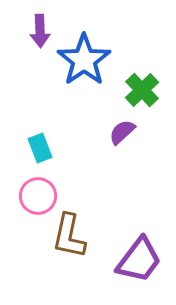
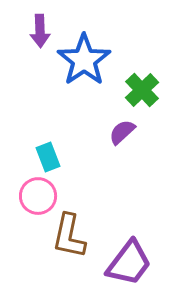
cyan rectangle: moved 8 px right, 9 px down
purple trapezoid: moved 10 px left, 3 px down
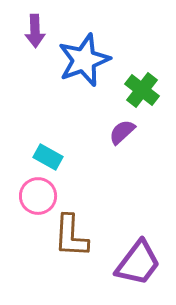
purple arrow: moved 5 px left
blue star: rotated 14 degrees clockwise
green cross: rotated 8 degrees counterclockwise
cyan rectangle: rotated 40 degrees counterclockwise
brown L-shape: moved 2 px right; rotated 9 degrees counterclockwise
purple trapezoid: moved 9 px right
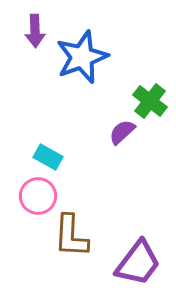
blue star: moved 2 px left, 3 px up
green cross: moved 8 px right, 11 px down
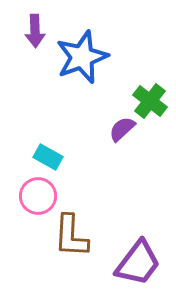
purple semicircle: moved 3 px up
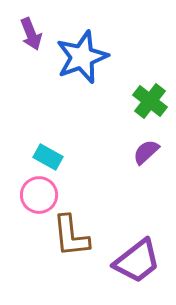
purple arrow: moved 4 px left, 3 px down; rotated 20 degrees counterclockwise
purple semicircle: moved 24 px right, 23 px down
pink circle: moved 1 px right, 1 px up
brown L-shape: rotated 9 degrees counterclockwise
purple trapezoid: moved 1 px left, 2 px up; rotated 15 degrees clockwise
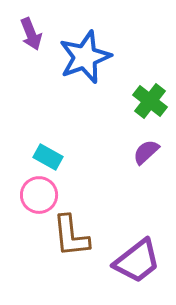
blue star: moved 3 px right
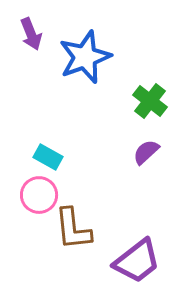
brown L-shape: moved 2 px right, 7 px up
